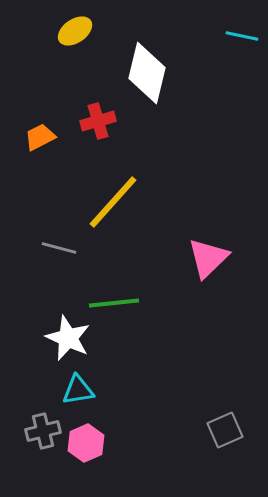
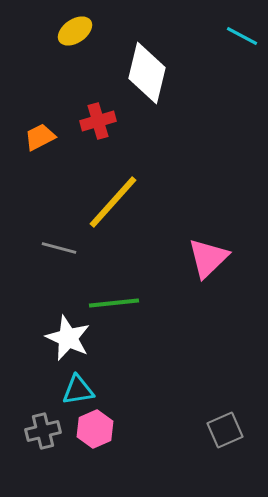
cyan line: rotated 16 degrees clockwise
pink hexagon: moved 9 px right, 14 px up
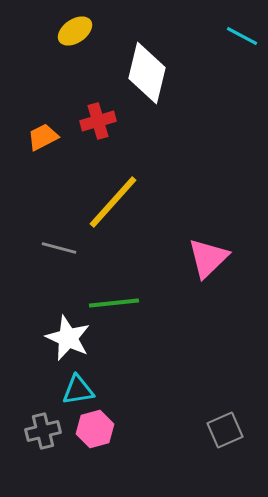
orange trapezoid: moved 3 px right
pink hexagon: rotated 9 degrees clockwise
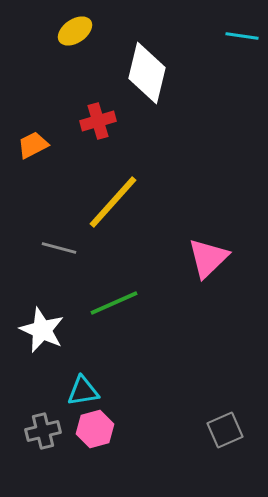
cyan line: rotated 20 degrees counterclockwise
orange trapezoid: moved 10 px left, 8 px down
green line: rotated 18 degrees counterclockwise
white star: moved 26 px left, 8 px up
cyan triangle: moved 5 px right, 1 px down
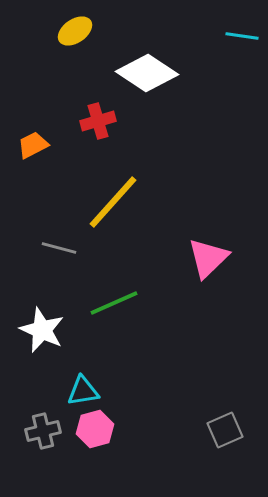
white diamond: rotated 70 degrees counterclockwise
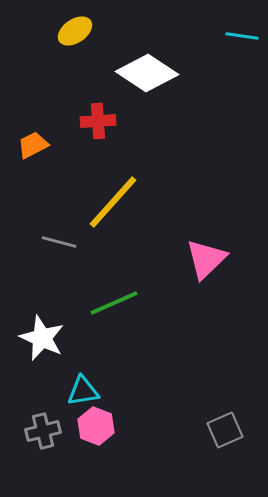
red cross: rotated 12 degrees clockwise
gray line: moved 6 px up
pink triangle: moved 2 px left, 1 px down
white star: moved 8 px down
pink hexagon: moved 1 px right, 3 px up; rotated 24 degrees counterclockwise
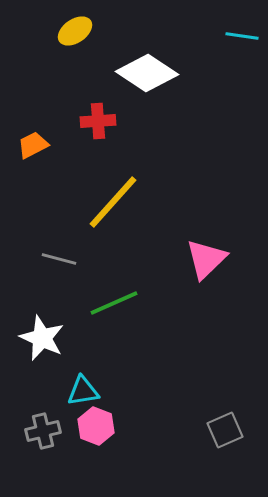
gray line: moved 17 px down
